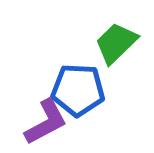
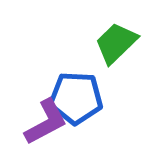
blue pentagon: moved 2 px left, 8 px down
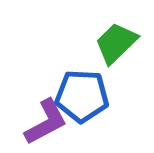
blue pentagon: moved 6 px right, 2 px up
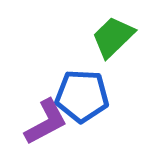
green trapezoid: moved 3 px left, 6 px up
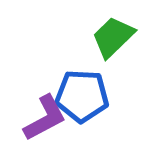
purple L-shape: moved 1 px left, 4 px up
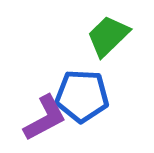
green trapezoid: moved 5 px left, 1 px up
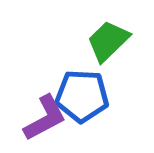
green trapezoid: moved 5 px down
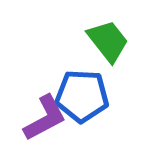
green trapezoid: rotated 96 degrees clockwise
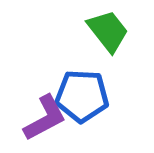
green trapezoid: moved 10 px up
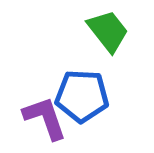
purple L-shape: rotated 81 degrees counterclockwise
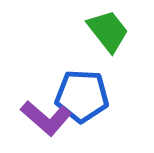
purple L-shape: moved 1 px right; rotated 150 degrees clockwise
